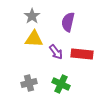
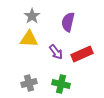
yellow triangle: moved 5 px left
red rectangle: rotated 30 degrees counterclockwise
green cross: rotated 12 degrees counterclockwise
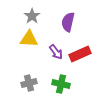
red rectangle: moved 2 px left
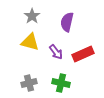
purple semicircle: moved 1 px left
yellow triangle: moved 1 px right, 3 px down; rotated 12 degrees clockwise
red rectangle: moved 3 px right
green cross: moved 1 px up
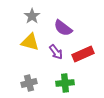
purple semicircle: moved 4 px left, 6 px down; rotated 66 degrees counterclockwise
green cross: moved 4 px right; rotated 18 degrees counterclockwise
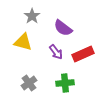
yellow triangle: moved 7 px left
gray cross: rotated 21 degrees counterclockwise
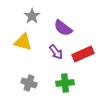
gray cross: rotated 35 degrees counterclockwise
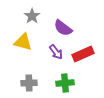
gray cross: rotated 21 degrees counterclockwise
